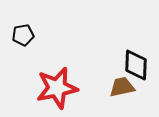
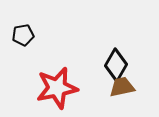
black diamond: moved 20 px left; rotated 28 degrees clockwise
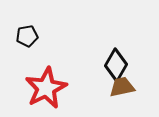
black pentagon: moved 4 px right, 1 px down
red star: moved 11 px left; rotated 15 degrees counterclockwise
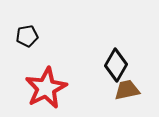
brown trapezoid: moved 5 px right, 3 px down
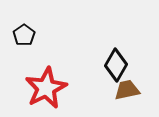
black pentagon: moved 3 px left, 1 px up; rotated 25 degrees counterclockwise
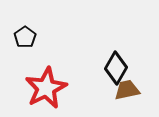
black pentagon: moved 1 px right, 2 px down
black diamond: moved 3 px down
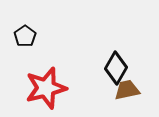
black pentagon: moved 1 px up
red star: rotated 12 degrees clockwise
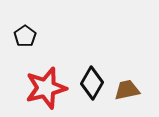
black diamond: moved 24 px left, 15 px down
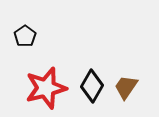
black diamond: moved 3 px down
brown trapezoid: moved 1 px left, 3 px up; rotated 44 degrees counterclockwise
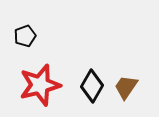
black pentagon: rotated 15 degrees clockwise
red star: moved 6 px left, 3 px up
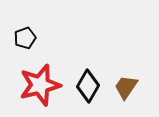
black pentagon: moved 2 px down
black diamond: moved 4 px left
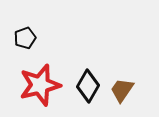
brown trapezoid: moved 4 px left, 3 px down
